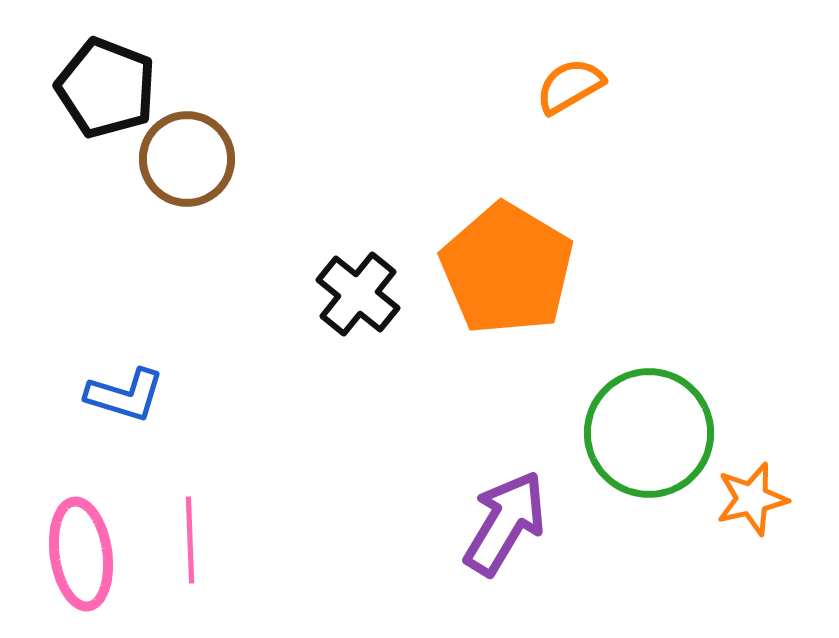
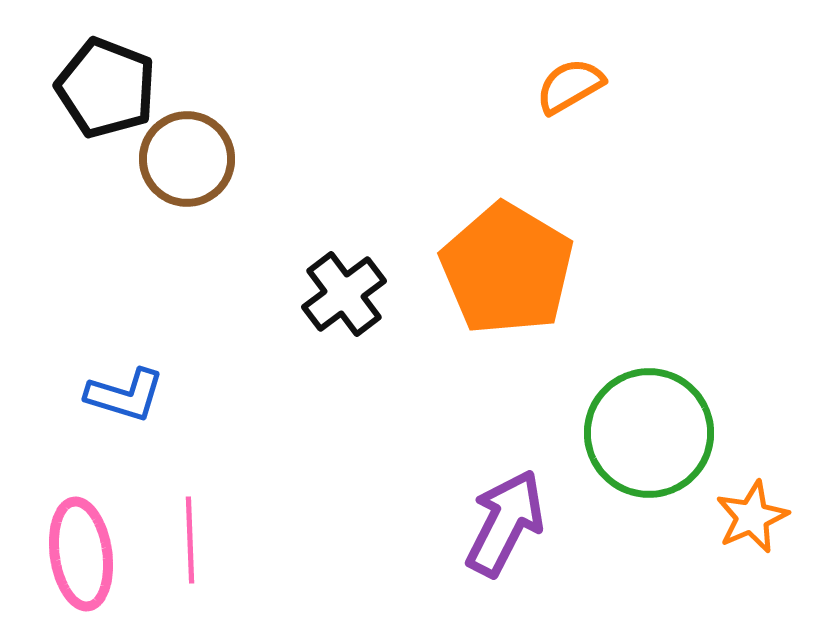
black cross: moved 14 px left; rotated 14 degrees clockwise
orange star: moved 18 px down; rotated 10 degrees counterclockwise
purple arrow: rotated 4 degrees counterclockwise
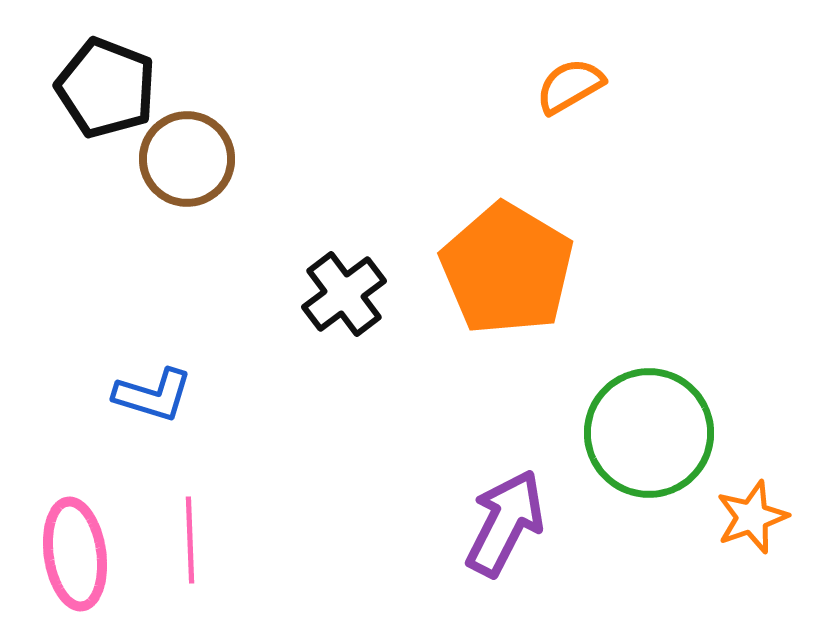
blue L-shape: moved 28 px right
orange star: rotated 4 degrees clockwise
pink ellipse: moved 6 px left
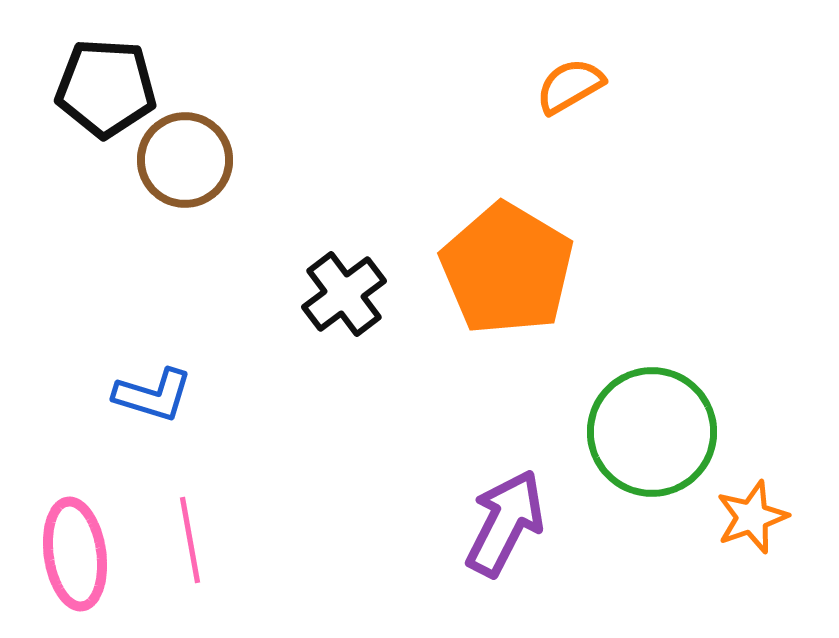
black pentagon: rotated 18 degrees counterclockwise
brown circle: moved 2 px left, 1 px down
green circle: moved 3 px right, 1 px up
pink line: rotated 8 degrees counterclockwise
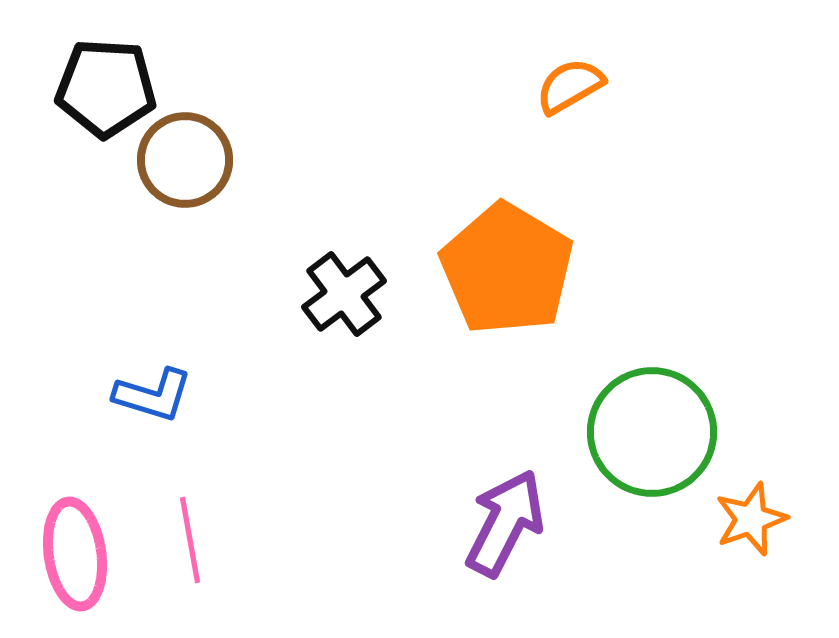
orange star: moved 1 px left, 2 px down
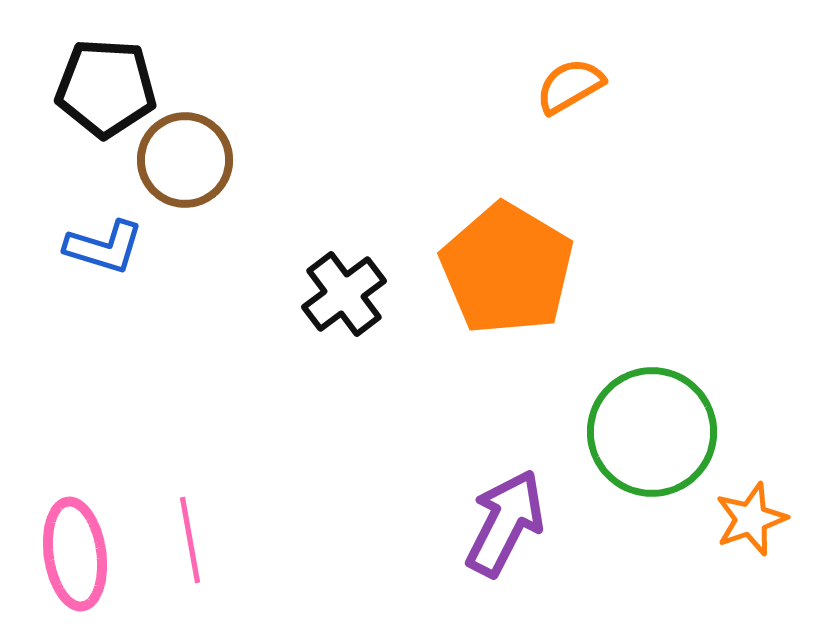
blue L-shape: moved 49 px left, 148 px up
